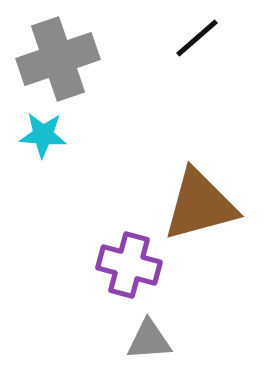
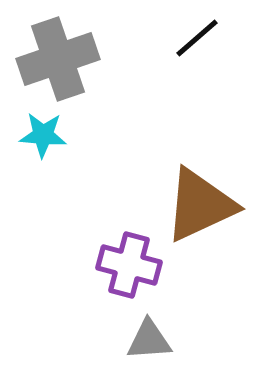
brown triangle: rotated 10 degrees counterclockwise
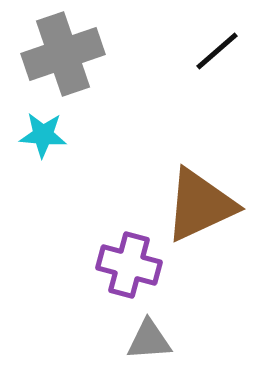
black line: moved 20 px right, 13 px down
gray cross: moved 5 px right, 5 px up
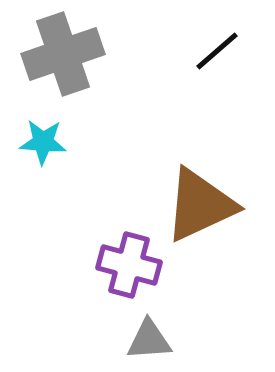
cyan star: moved 7 px down
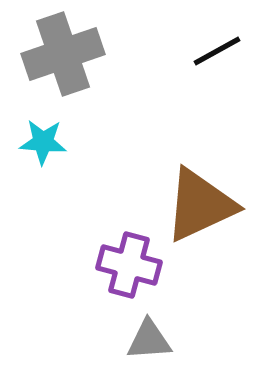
black line: rotated 12 degrees clockwise
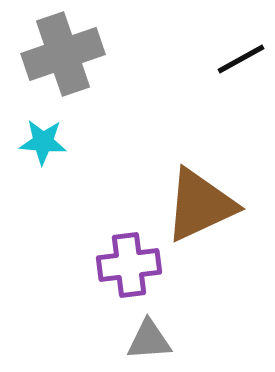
black line: moved 24 px right, 8 px down
purple cross: rotated 22 degrees counterclockwise
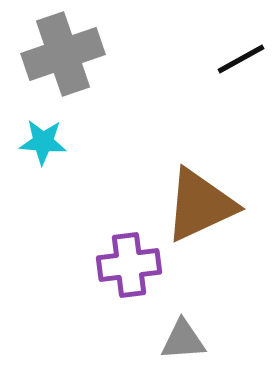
gray triangle: moved 34 px right
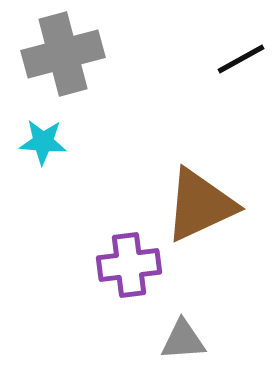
gray cross: rotated 4 degrees clockwise
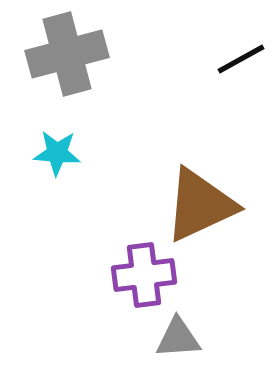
gray cross: moved 4 px right
cyan star: moved 14 px right, 11 px down
purple cross: moved 15 px right, 10 px down
gray triangle: moved 5 px left, 2 px up
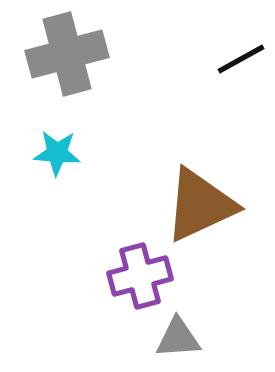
purple cross: moved 4 px left, 1 px down; rotated 8 degrees counterclockwise
